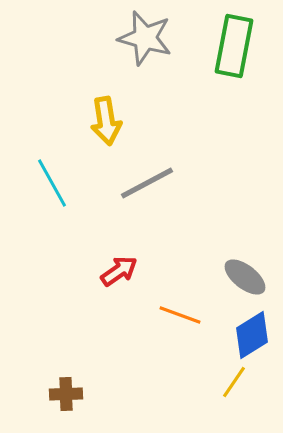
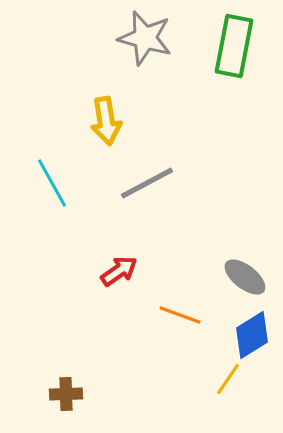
yellow line: moved 6 px left, 3 px up
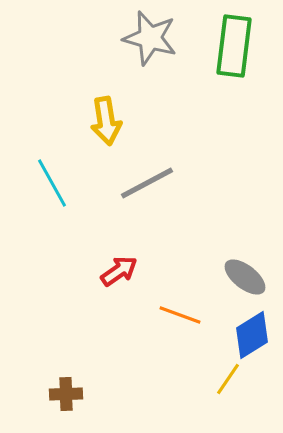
gray star: moved 5 px right
green rectangle: rotated 4 degrees counterclockwise
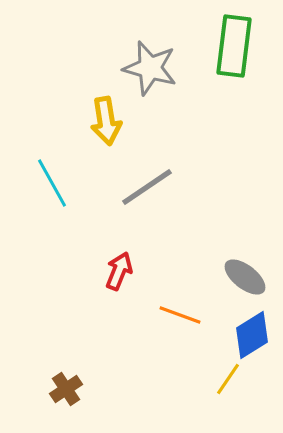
gray star: moved 30 px down
gray line: moved 4 px down; rotated 6 degrees counterclockwise
red arrow: rotated 33 degrees counterclockwise
brown cross: moved 5 px up; rotated 32 degrees counterclockwise
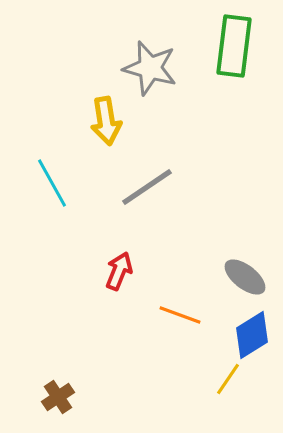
brown cross: moved 8 px left, 8 px down
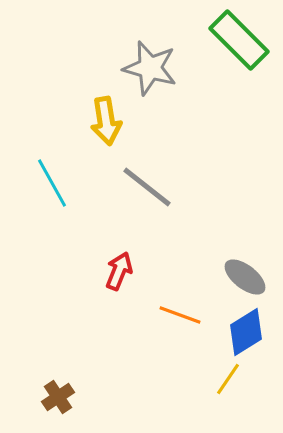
green rectangle: moved 5 px right, 6 px up; rotated 52 degrees counterclockwise
gray line: rotated 72 degrees clockwise
blue diamond: moved 6 px left, 3 px up
